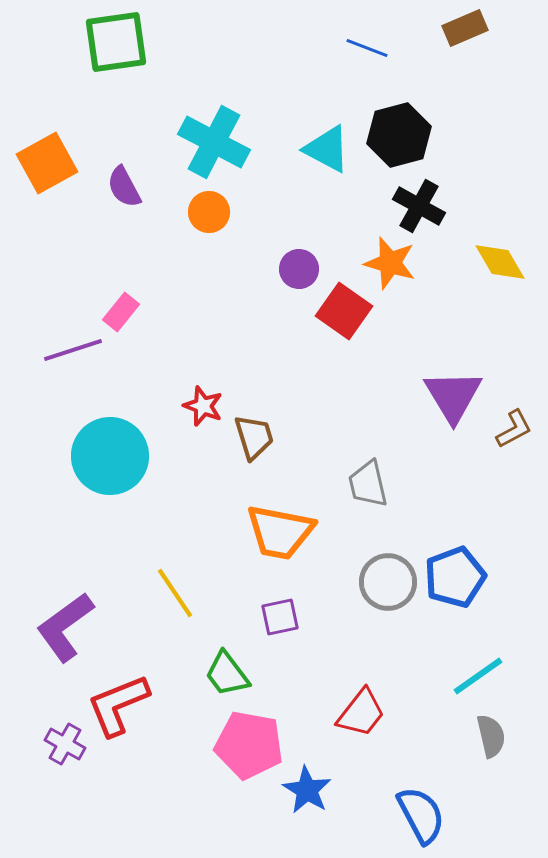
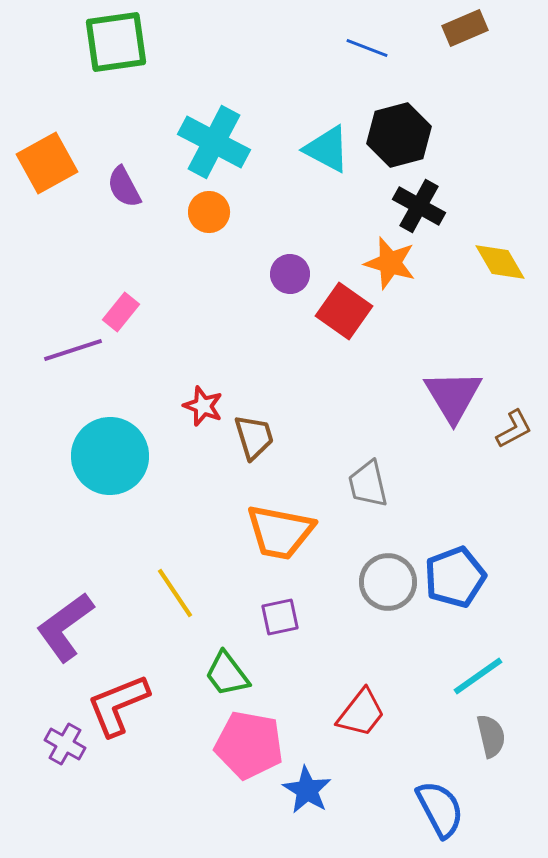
purple circle: moved 9 px left, 5 px down
blue semicircle: moved 19 px right, 6 px up
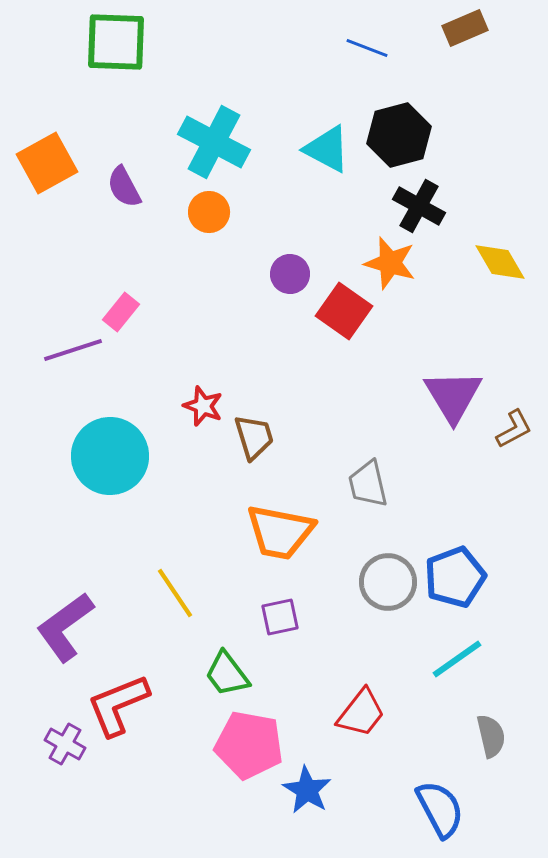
green square: rotated 10 degrees clockwise
cyan line: moved 21 px left, 17 px up
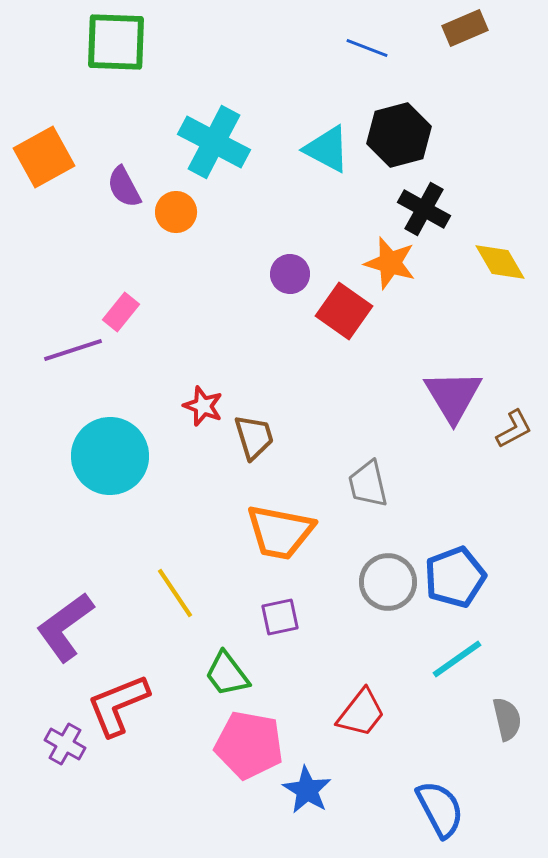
orange square: moved 3 px left, 6 px up
black cross: moved 5 px right, 3 px down
orange circle: moved 33 px left
gray semicircle: moved 16 px right, 17 px up
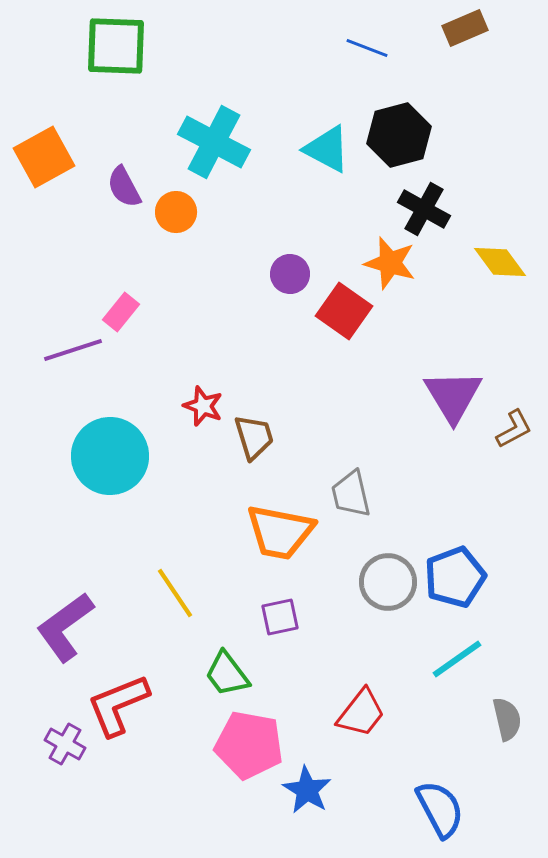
green square: moved 4 px down
yellow diamond: rotated 6 degrees counterclockwise
gray trapezoid: moved 17 px left, 10 px down
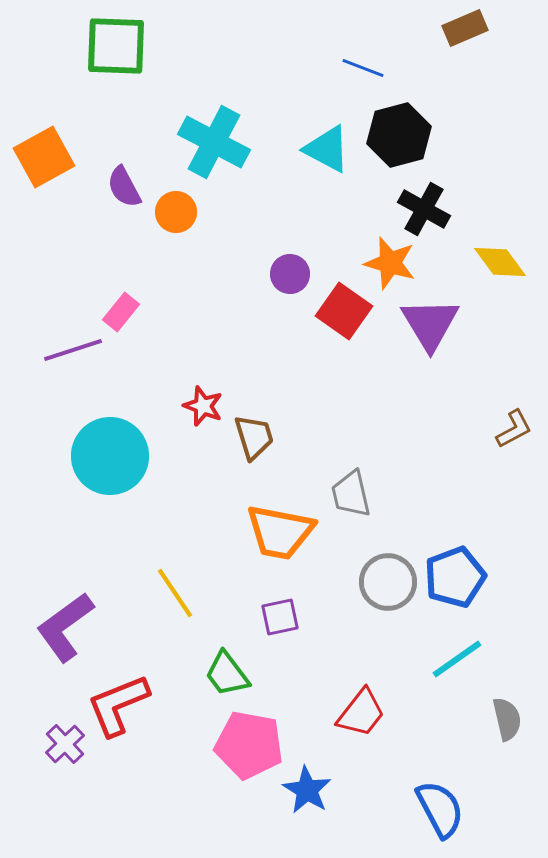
blue line: moved 4 px left, 20 px down
purple triangle: moved 23 px left, 72 px up
purple cross: rotated 18 degrees clockwise
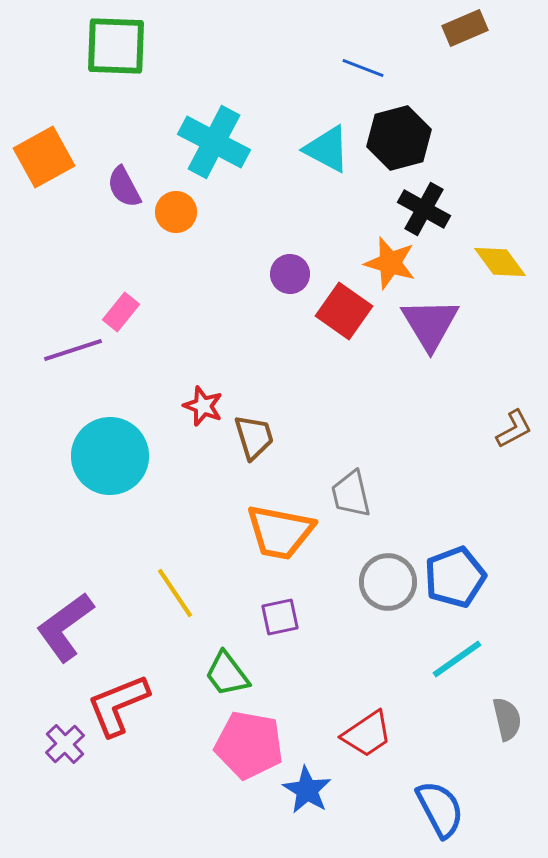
black hexagon: moved 3 px down
red trapezoid: moved 6 px right, 21 px down; rotated 18 degrees clockwise
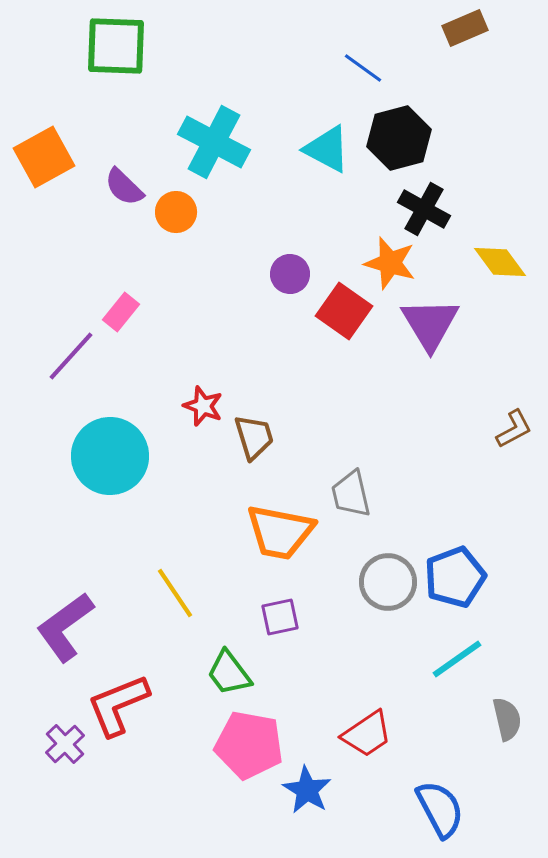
blue line: rotated 15 degrees clockwise
purple semicircle: rotated 18 degrees counterclockwise
purple line: moved 2 px left, 6 px down; rotated 30 degrees counterclockwise
green trapezoid: moved 2 px right, 1 px up
